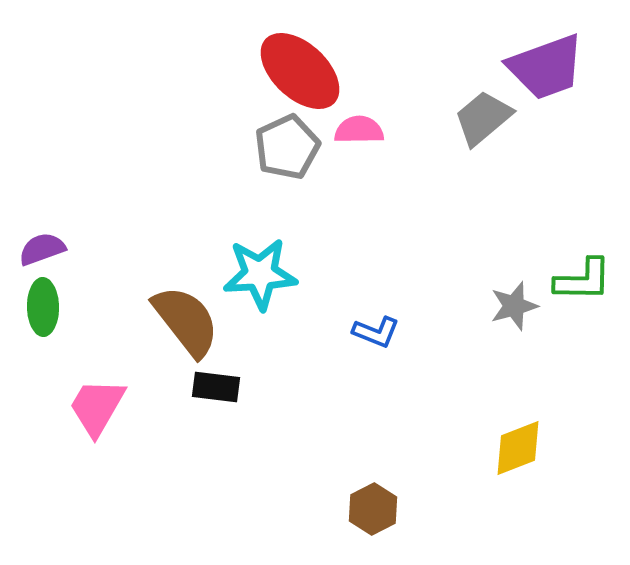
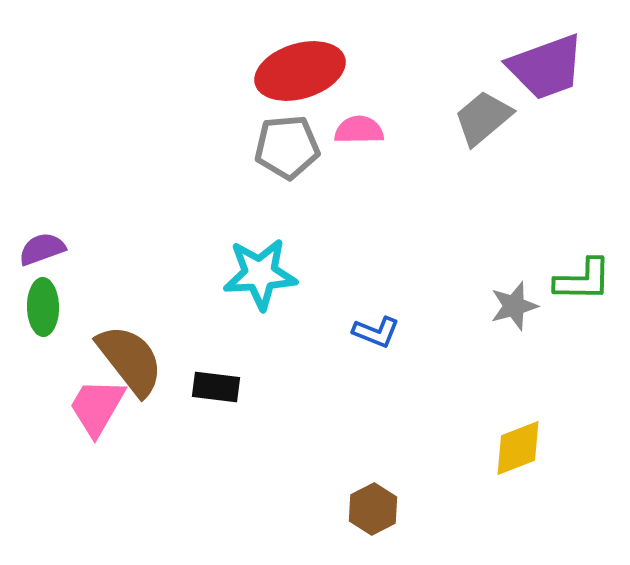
red ellipse: rotated 60 degrees counterclockwise
gray pentagon: rotated 20 degrees clockwise
brown semicircle: moved 56 px left, 39 px down
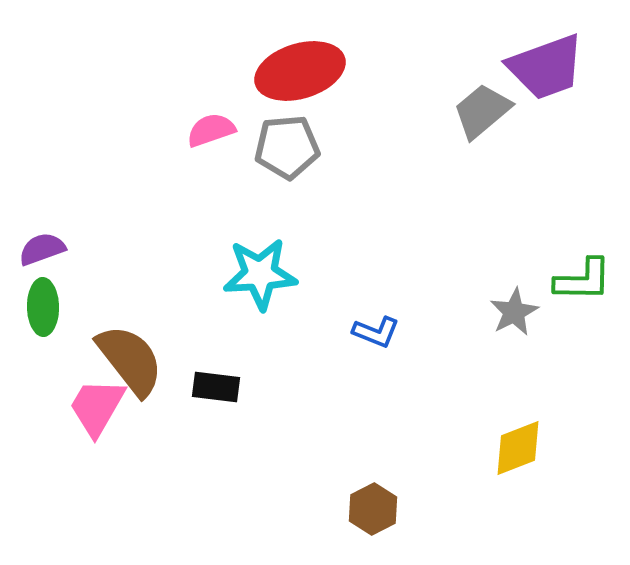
gray trapezoid: moved 1 px left, 7 px up
pink semicircle: moved 148 px left; rotated 18 degrees counterclockwise
gray star: moved 6 px down; rotated 12 degrees counterclockwise
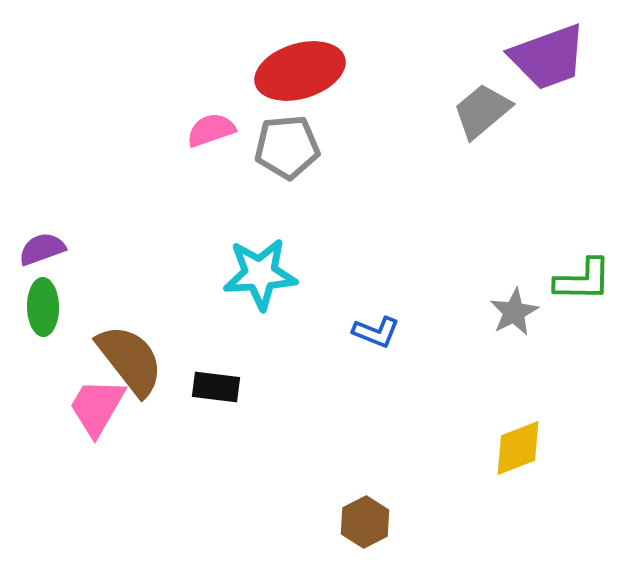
purple trapezoid: moved 2 px right, 10 px up
brown hexagon: moved 8 px left, 13 px down
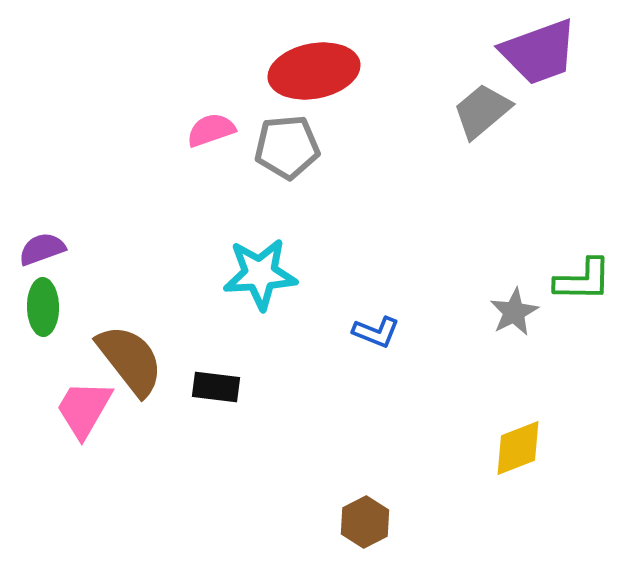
purple trapezoid: moved 9 px left, 5 px up
red ellipse: moved 14 px right; rotated 6 degrees clockwise
pink trapezoid: moved 13 px left, 2 px down
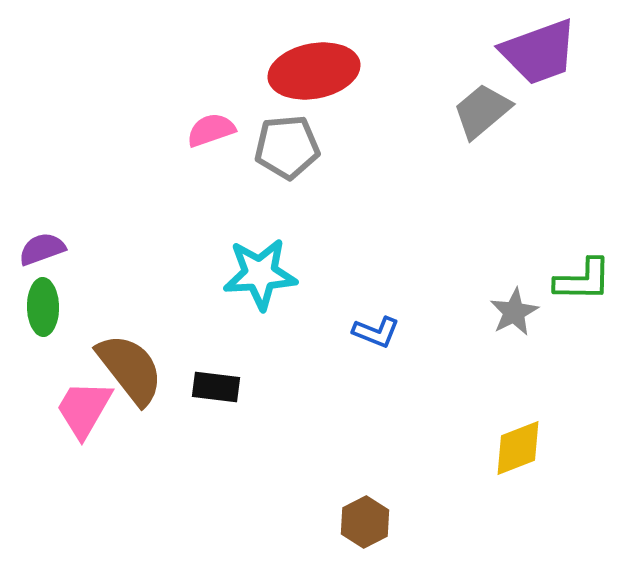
brown semicircle: moved 9 px down
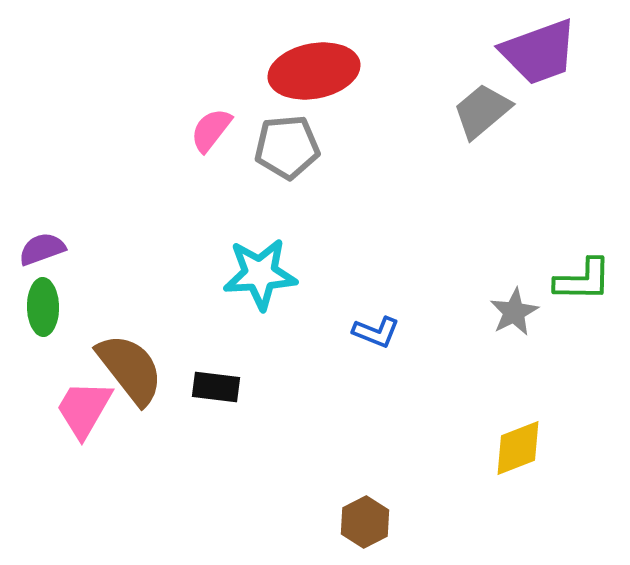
pink semicircle: rotated 33 degrees counterclockwise
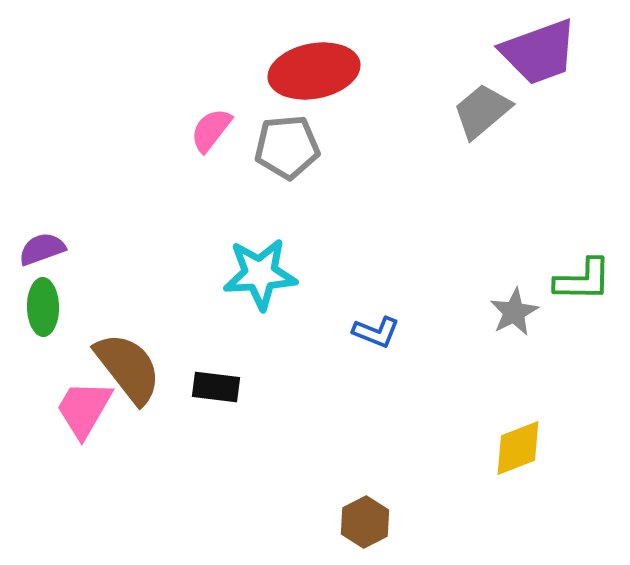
brown semicircle: moved 2 px left, 1 px up
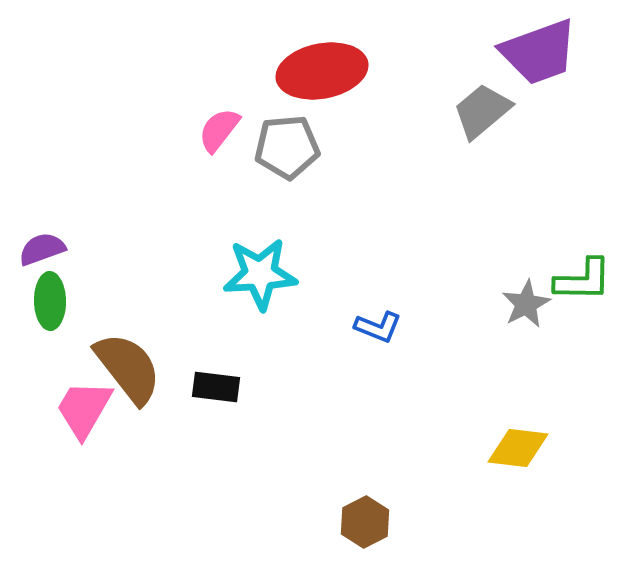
red ellipse: moved 8 px right
pink semicircle: moved 8 px right
green ellipse: moved 7 px right, 6 px up
gray star: moved 12 px right, 8 px up
blue L-shape: moved 2 px right, 5 px up
yellow diamond: rotated 28 degrees clockwise
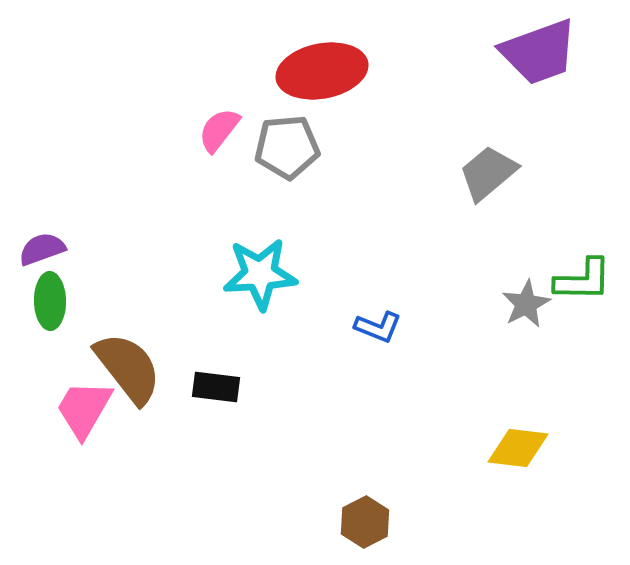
gray trapezoid: moved 6 px right, 62 px down
